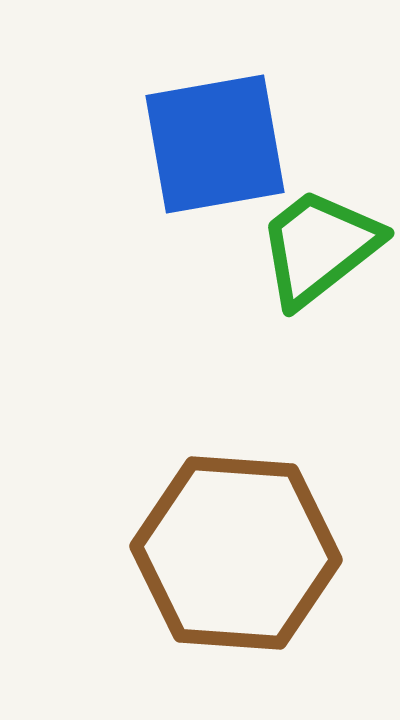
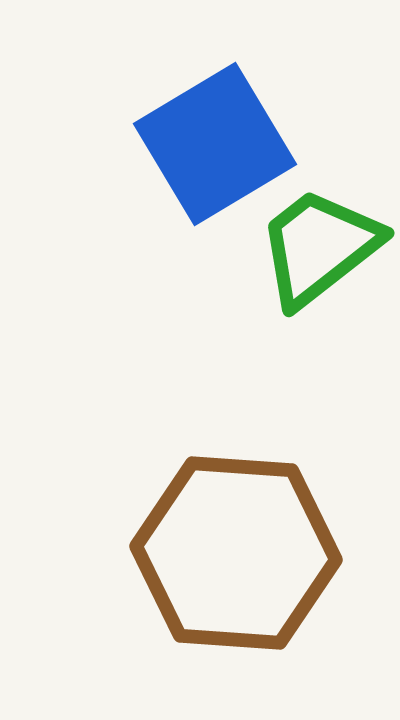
blue square: rotated 21 degrees counterclockwise
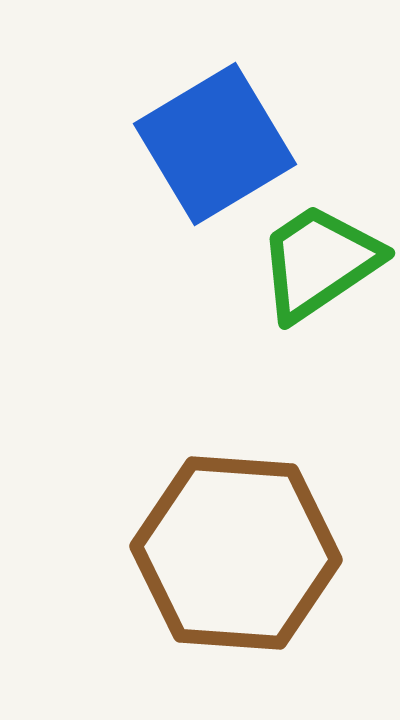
green trapezoid: moved 15 px down; rotated 4 degrees clockwise
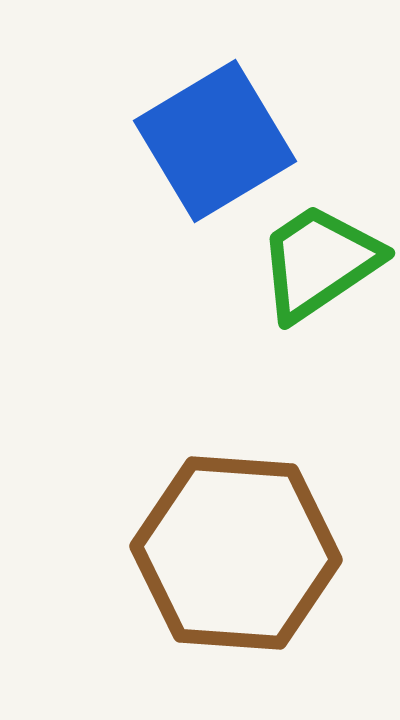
blue square: moved 3 px up
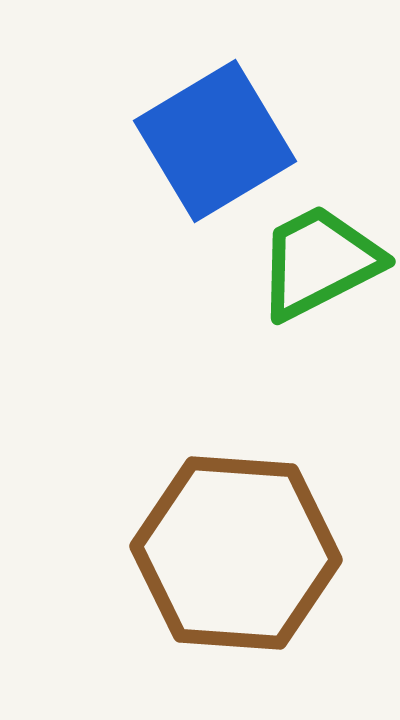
green trapezoid: rotated 7 degrees clockwise
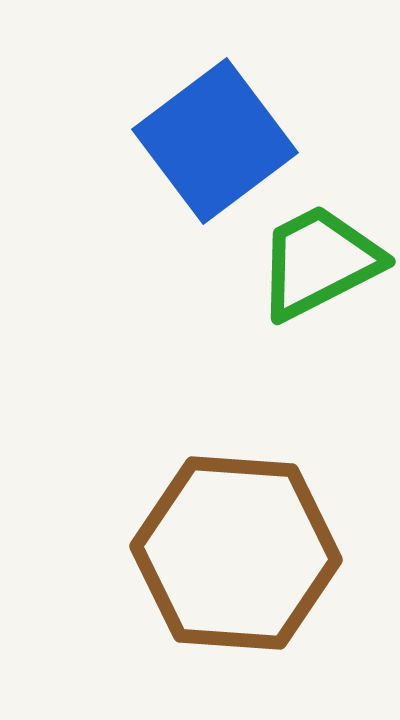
blue square: rotated 6 degrees counterclockwise
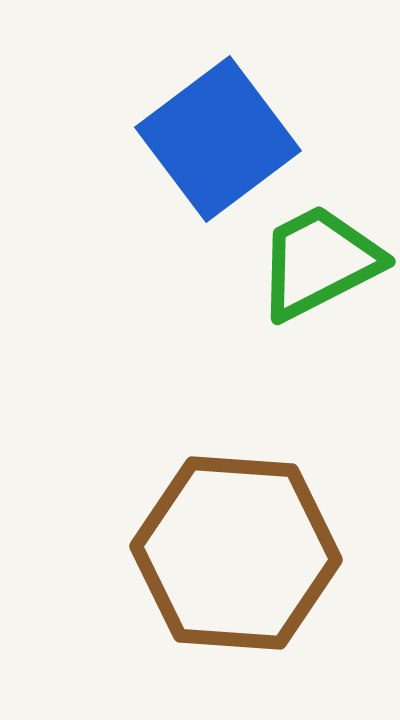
blue square: moved 3 px right, 2 px up
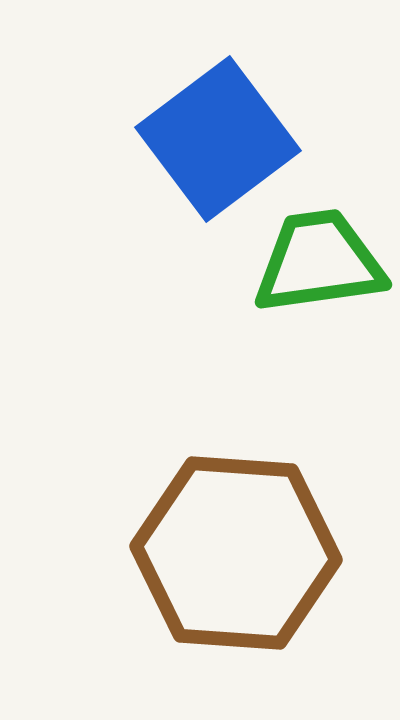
green trapezoid: rotated 19 degrees clockwise
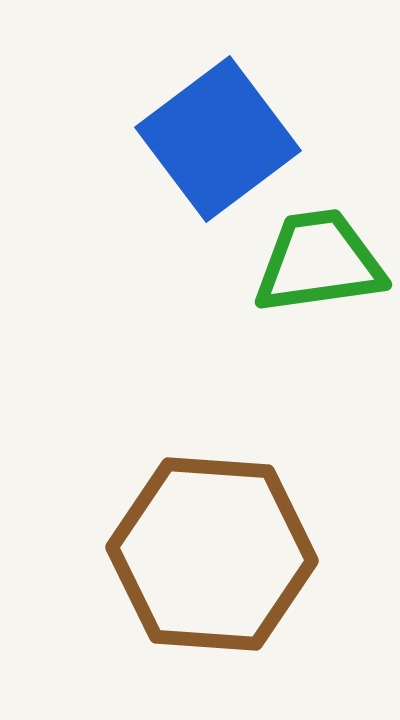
brown hexagon: moved 24 px left, 1 px down
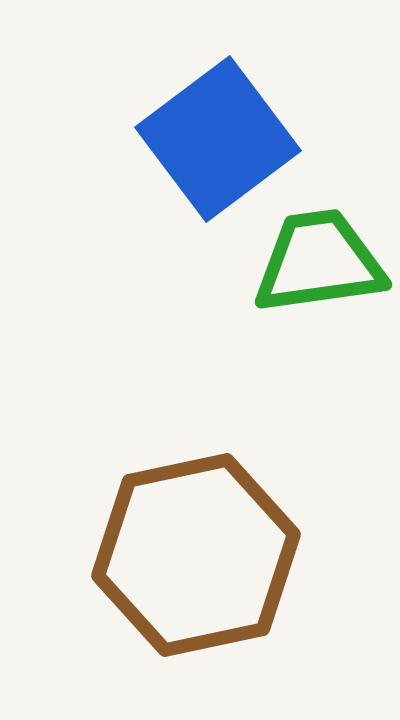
brown hexagon: moved 16 px left, 1 px down; rotated 16 degrees counterclockwise
